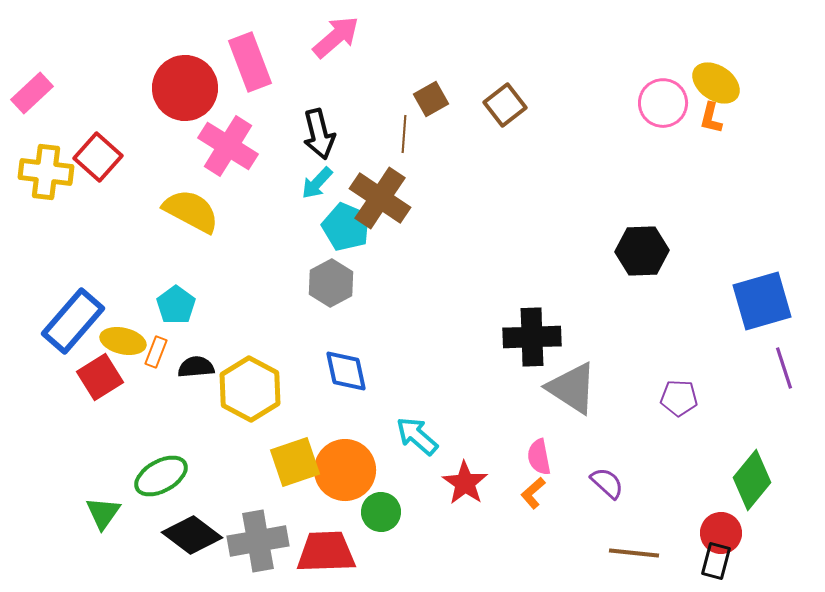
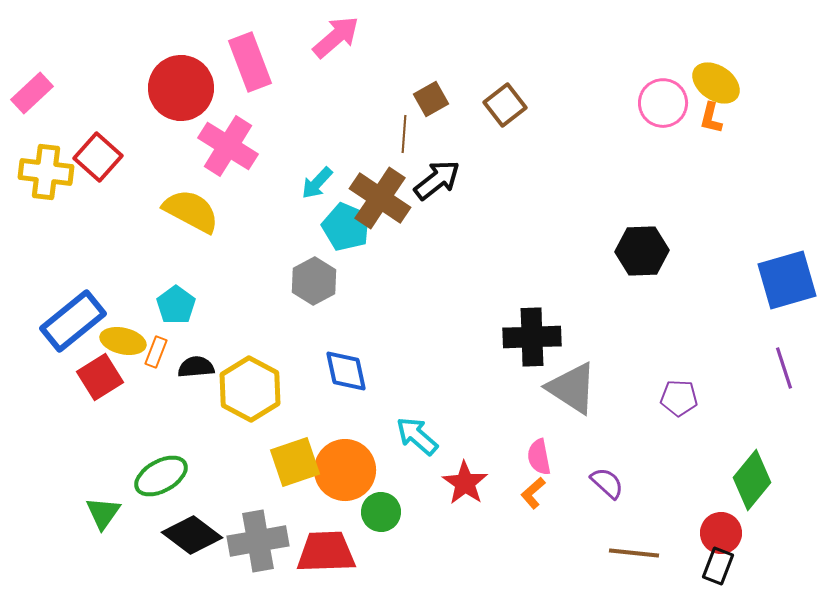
red circle at (185, 88): moved 4 px left
black arrow at (319, 134): moved 118 px right, 46 px down; rotated 114 degrees counterclockwise
gray hexagon at (331, 283): moved 17 px left, 2 px up
blue square at (762, 301): moved 25 px right, 21 px up
blue rectangle at (73, 321): rotated 10 degrees clockwise
black rectangle at (716, 561): moved 2 px right, 5 px down; rotated 6 degrees clockwise
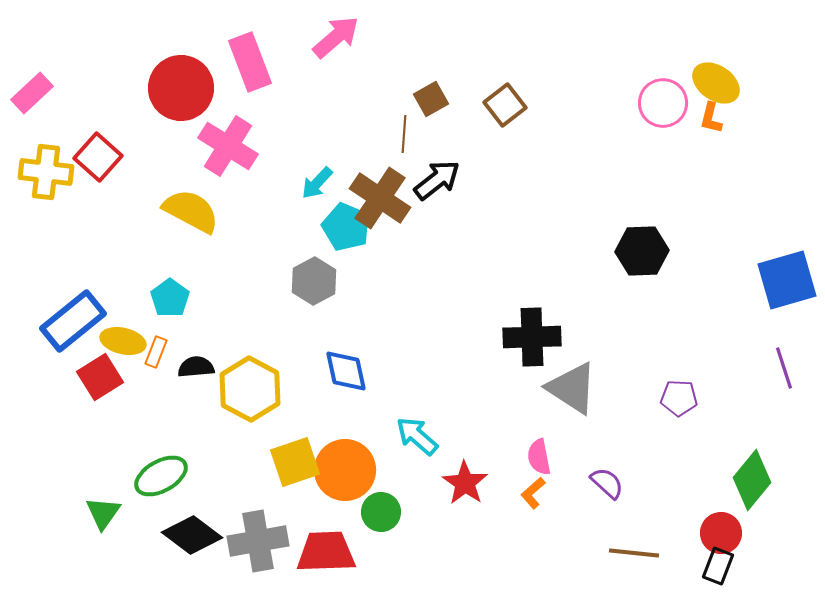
cyan pentagon at (176, 305): moved 6 px left, 7 px up
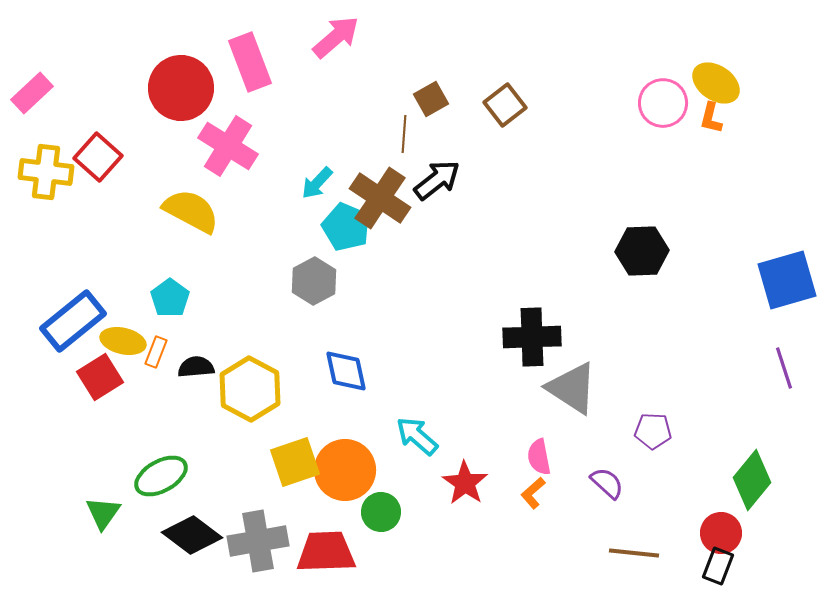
purple pentagon at (679, 398): moved 26 px left, 33 px down
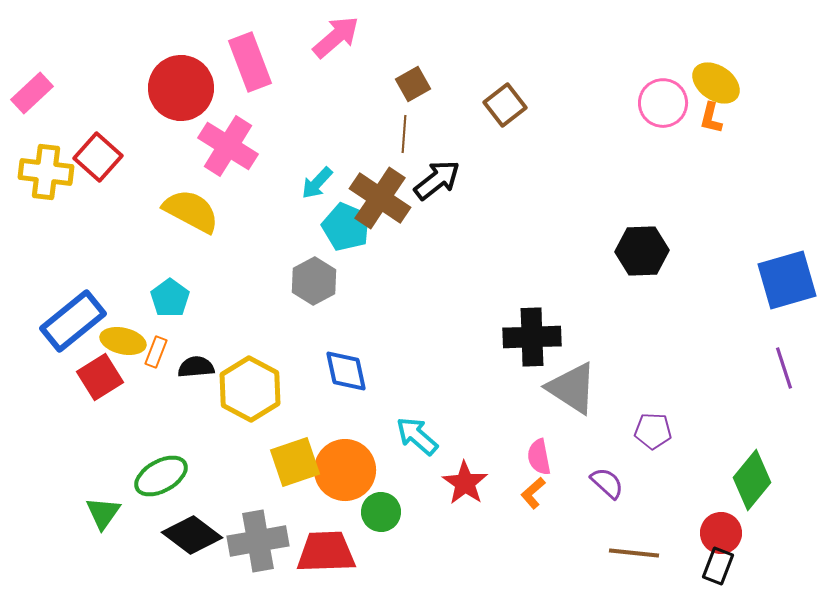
brown square at (431, 99): moved 18 px left, 15 px up
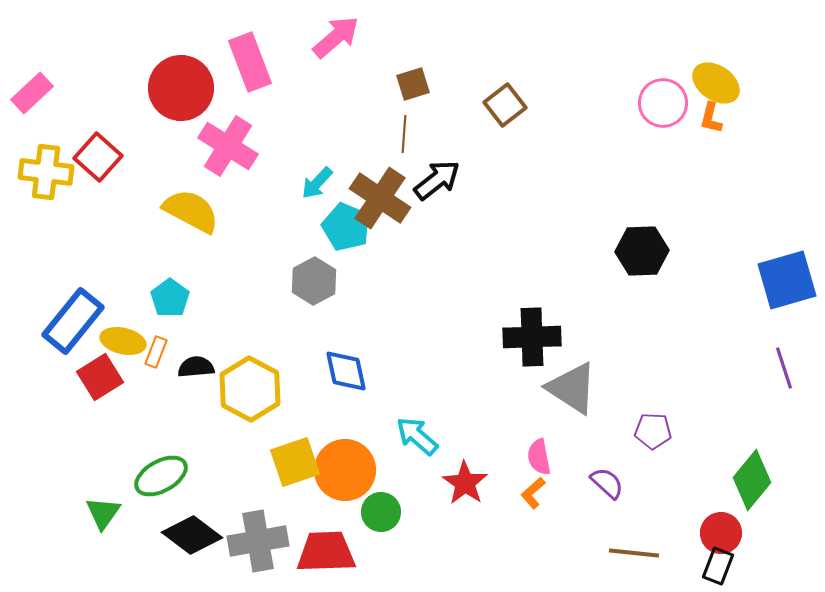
brown square at (413, 84): rotated 12 degrees clockwise
blue rectangle at (73, 321): rotated 12 degrees counterclockwise
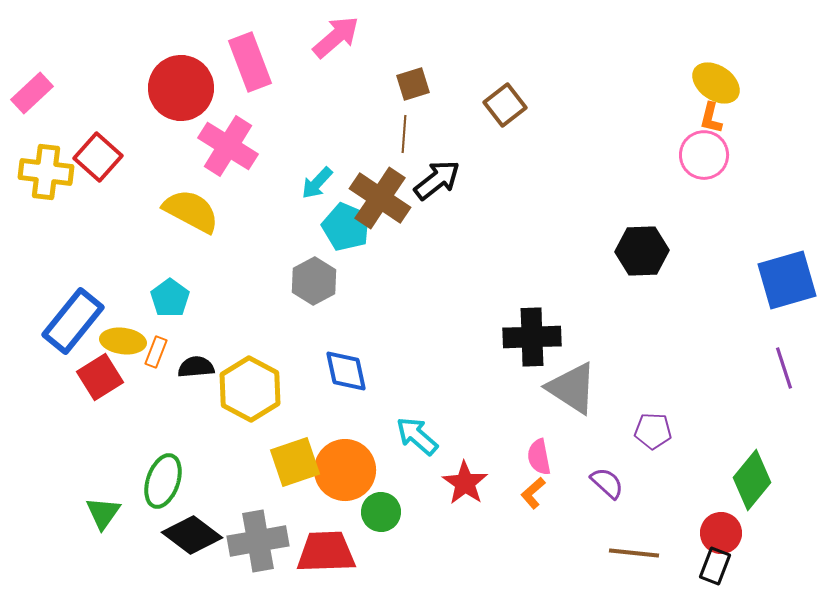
pink circle at (663, 103): moved 41 px right, 52 px down
yellow ellipse at (123, 341): rotated 6 degrees counterclockwise
green ellipse at (161, 476): moved 2 px right, 5 px down; rotated 42 degrees counterclockwise
black rectangle at (718, 566): moved 3 px left
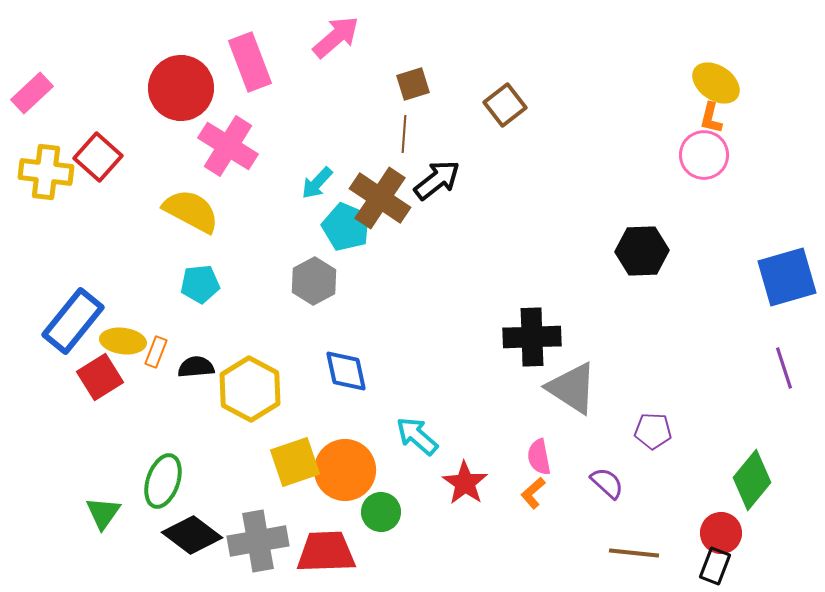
blue square at (787, 280): moved 3 px up
cyan pentagon at (170, 298): moved 30 px right, 14 px up; rotated 30 degrees clockwise
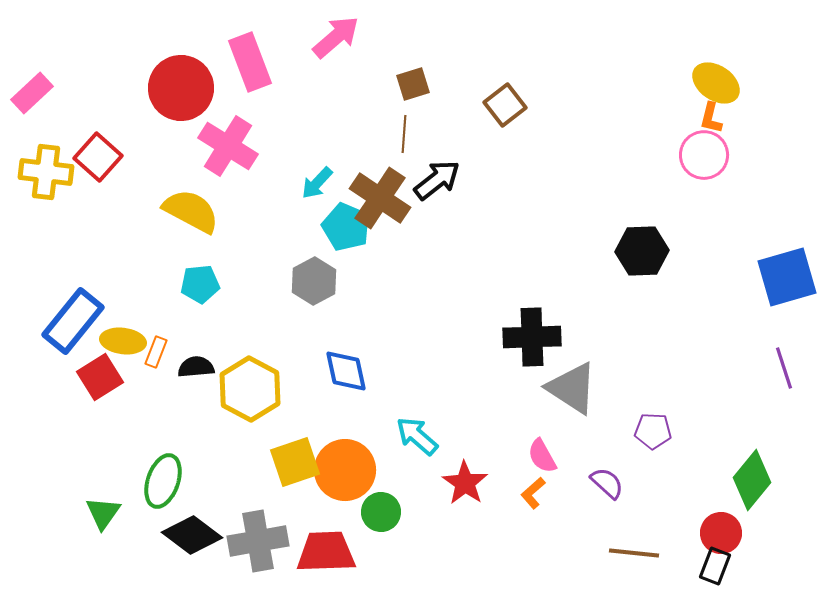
pink semicircle at (539, 457): moved 3 px right, 1 px up; rotated 18 degrees counterclockwise
